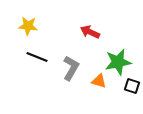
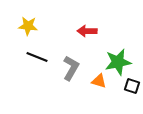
red arrow: moved 3 px left, 1 px up; rotated 24 degrees counterclockwise
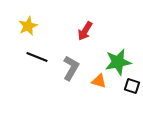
yellow star: rotated 30 degrees counterclockwise
red arrow: moved 2 px left; rotated 60 degrees counterclockwise
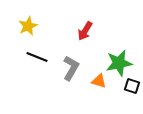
green star: moved 1 px right, 1 px down
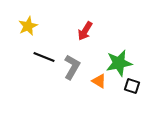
black line: moved 7 px right
gray L-shape: moved 1 px right, 1 px up
orange triangle: rotated 14 degrees clockwise
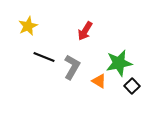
black square: rotated 28 degrees clockwise
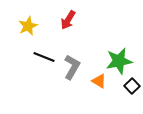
red arrow: moved 17 px left, 11 px up
green star: moved 2 px up
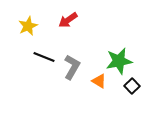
red arrow: rotated 24 degrees clockwise
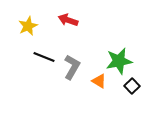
red arrow: rotated 54 degrees clockwise
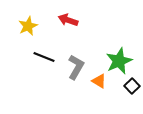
green star: rotated 12 degrees counterclockwise
gray L-shape: moved 4 px right
